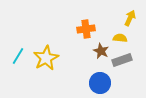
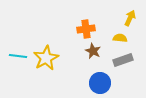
brown star: moved 8 px left
cyan line: rotated 66 degrees clockwise
gray rectangle: moved 1 px right
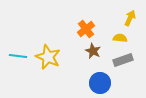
orange cross: rotated 30 degrees counterclockwise
yellow star: moved 2 px right, 1 px up; rotated 20 degrees counterclockwise
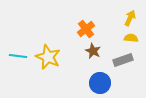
yellow semicircle: moved 11 px right
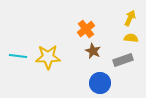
yellow star: rotated 25 degrees counterclockwise
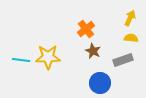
cyan line: moved 3 px right, 4 px down
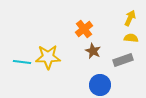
orange cross: moved 2 px left
cyan line: moved 1 px right, 2 px down
blue circle: moved 2 px down
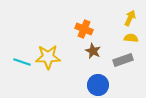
orange cross: rotated 30 degrees counterclockwise
cyan line: rotated 12 degrees clockwise
blue circle: moved 2 px left
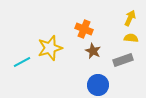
yellow star: moved 2 px right, 9 px up; rotated 15 degrees counterclockwise
cyan line: rotated 48 degrees counterclockwise
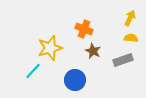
cyan line: moved 11 px right, 9 px down; rotated 18 degrees counterclockwise
blue circle: moved 23 px left, 5 px up
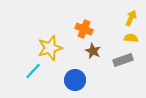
yellow arrow: moved 1 px right
